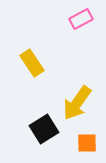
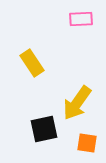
pink rectangle: rotated 25 degrees clockwise
black square: rotated 20 degrees clockwise
orange square: rotated 10 degrees clockwise
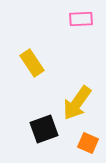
black square: rotated 8 degrees counterclockwise
orange square: moved 1 px right; rotated 15 degrees clockwise
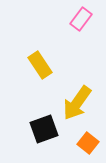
pink rectangle: rotated 50 degrees counterclockwise
yellow rectangle: moved 8 px right, 2 px down
orange square: rotated 15 degrees clockwise
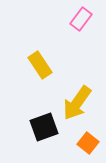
black square: moved 2 px up
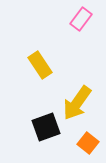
black square: moved 2 px right
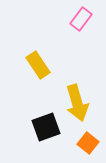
yellow rectangle: moved 2 px left
yellow arrow: rotated 51 degrees counterclockwise
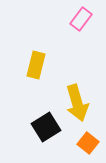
yellow rectangle: moved 2 px left; rotated 48 degrees clockwise
black square: rotated 12 degrees counterclockwise
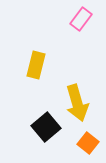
black square: rotated 8 degrees counterclockwise
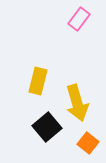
pink rectangle: moved 2 px left
yellow rectangle: moved 2 px right, 16 px down
black square: moved 1 px right
